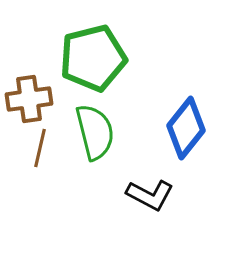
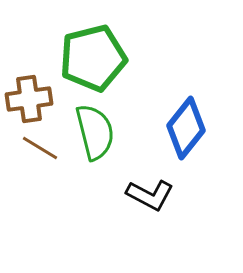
brown line: rotated 72 degrees counterclockwise
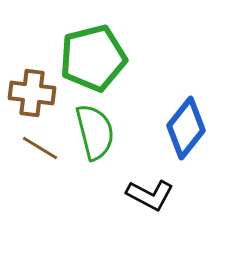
brown cross: moved 3 px right, 6 px up; rotated 15 degrees clockwise
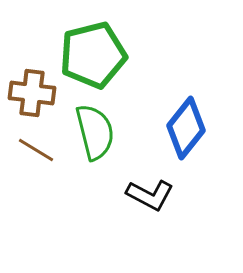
green pentagon: moved 3 px up
brown line: moved 4 px left, 2 px down
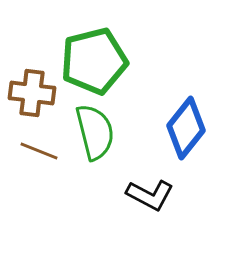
green pentagon: moved 1 px right, 6 px down
brown line: moved 3 px right, 1 px down; rotated 9 degrees counterclockwise
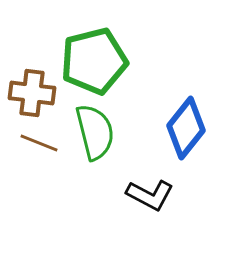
brown line: moved 8 px up
